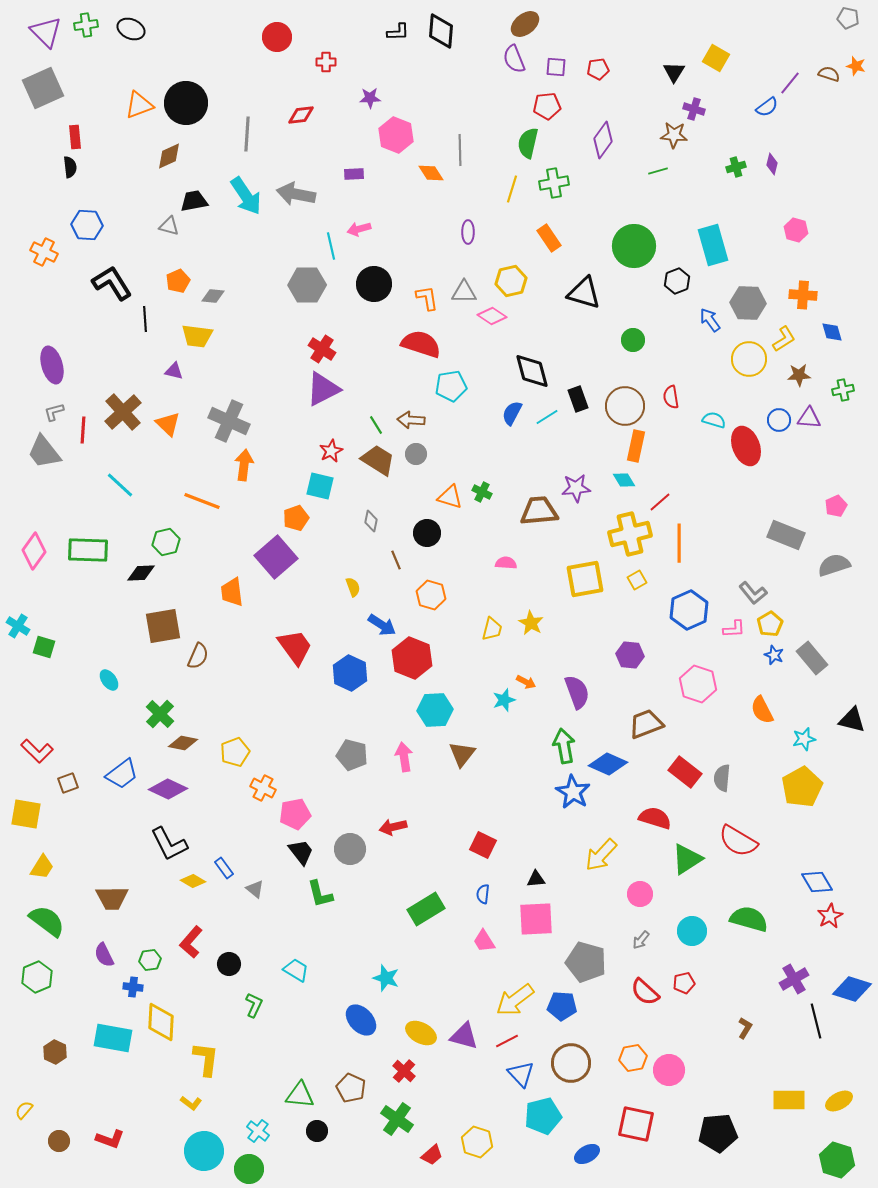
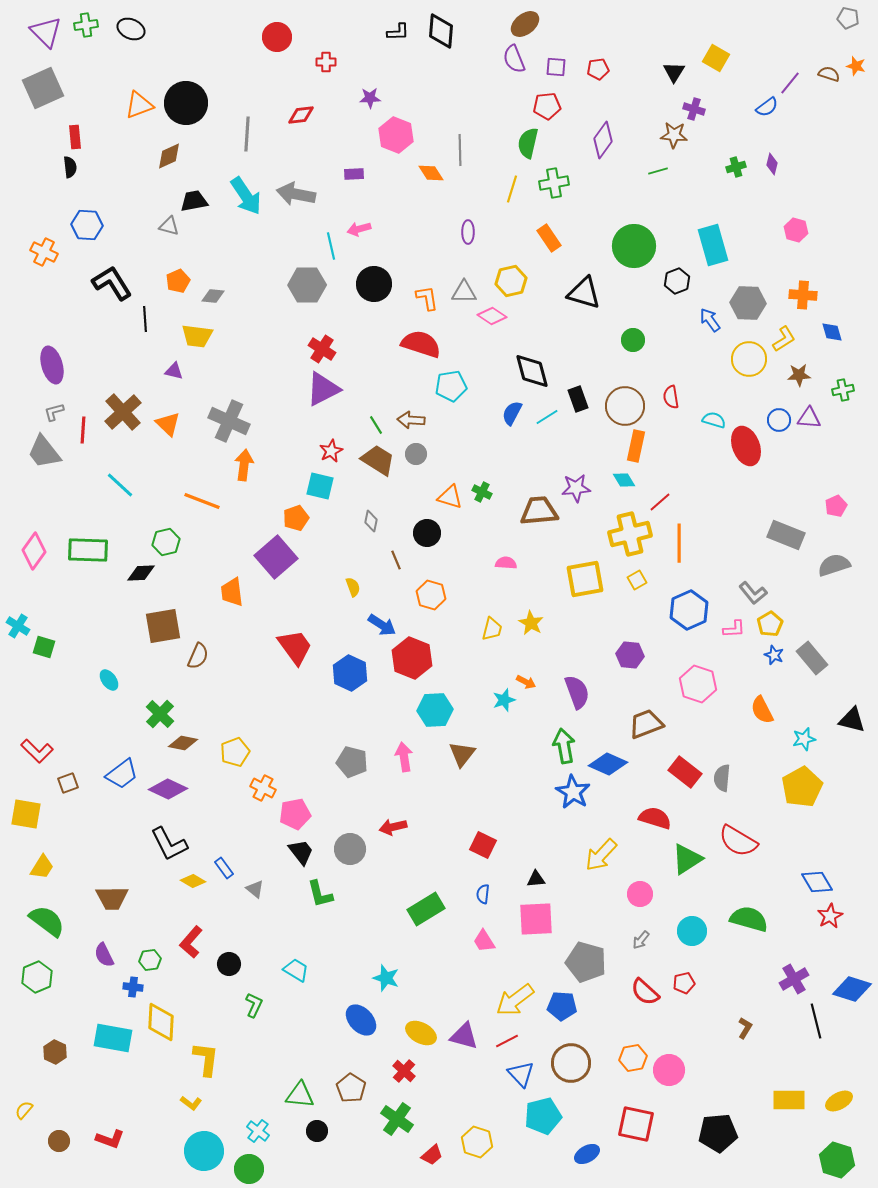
gray pentagon at (352, 755): moved 7 px down
brown pentagon at (351, 1088): rotated 8 degrees clockwise
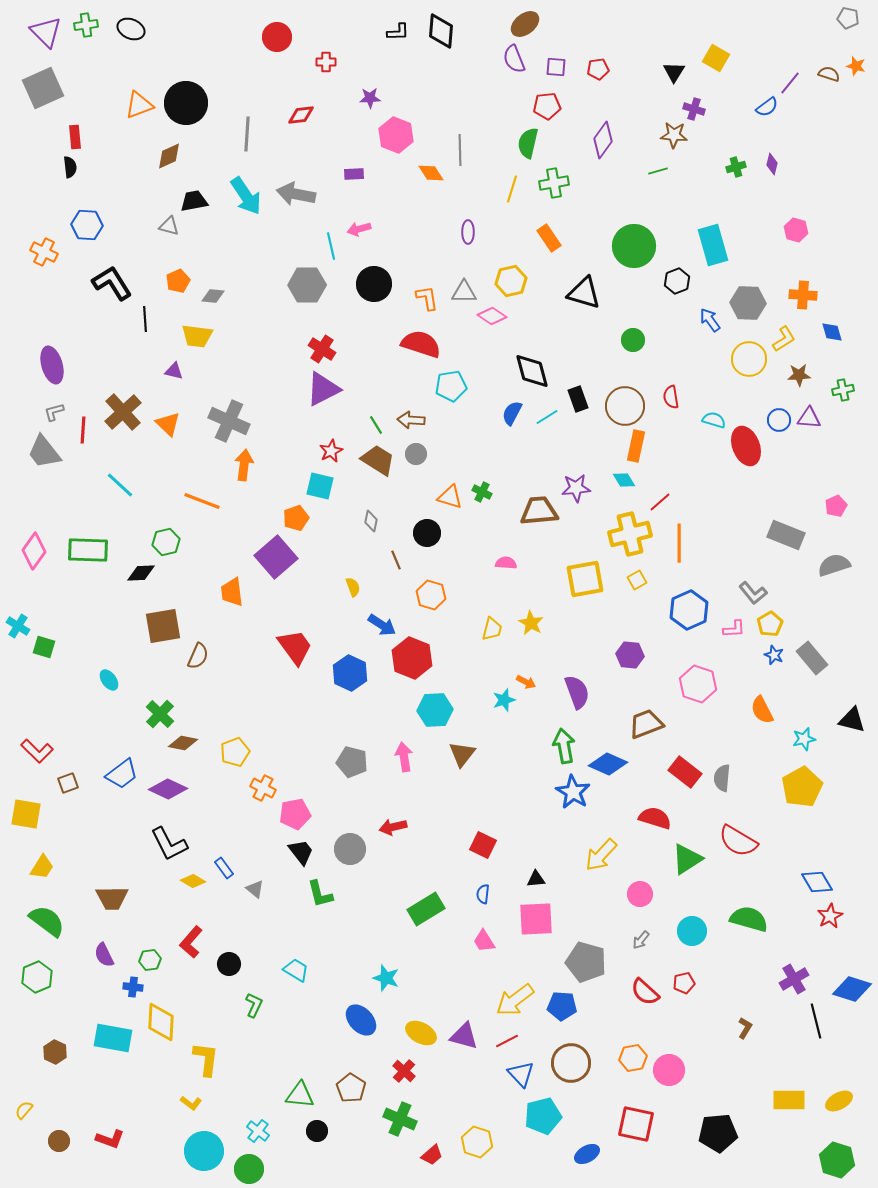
green cross at (397, 1119): moved 3 px right; rotated 12 degrees counterclockwise
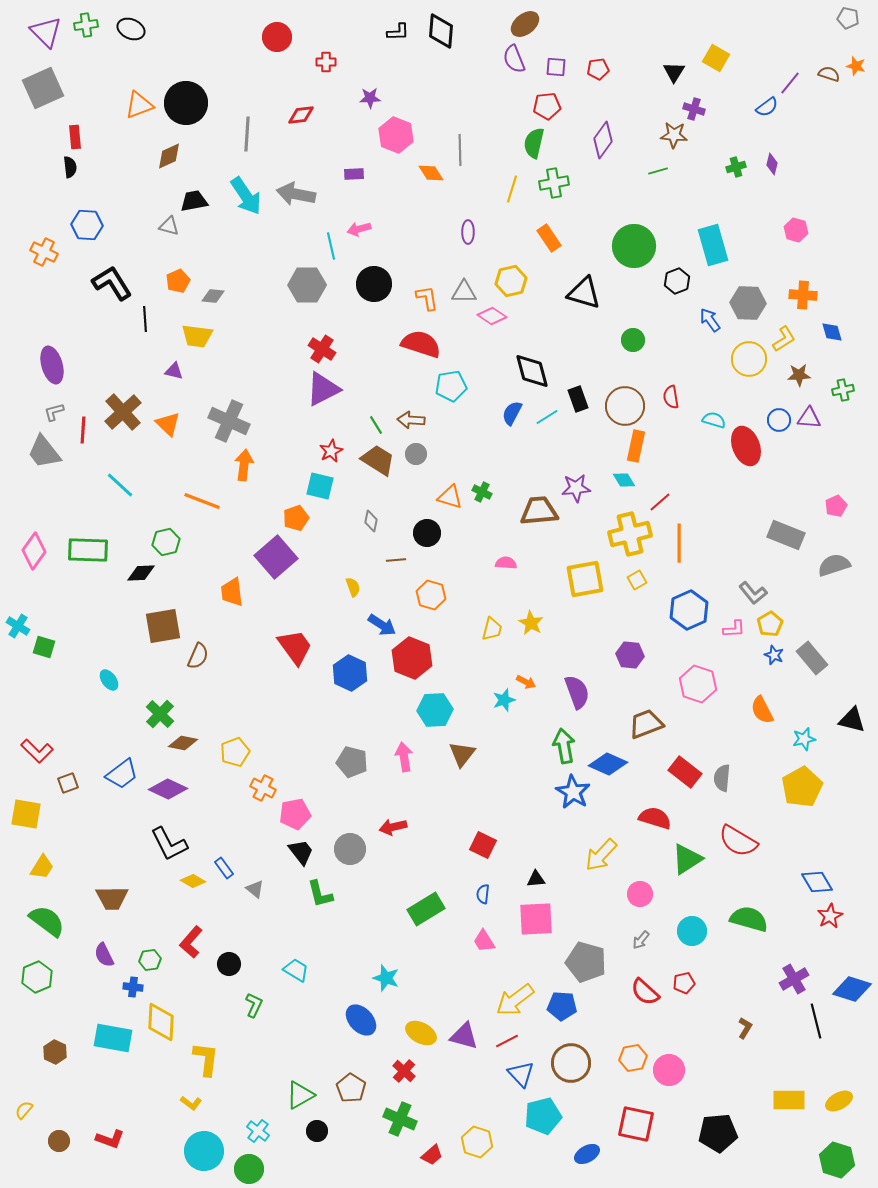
green semicircle at (528, 143): moved 6 px right
brown line at (396, 560): rotated 72 degrees counterclockwise
green triangle at (300, 1095): rotated 36 degrees counterclockwise
